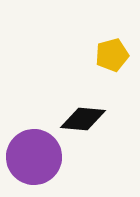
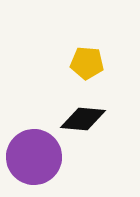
yellow pentagon: moved 25 px left, 8 px down; rotated 20 degrees clockwise
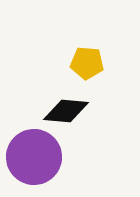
black diamond: moved 17 px left, 8 px up
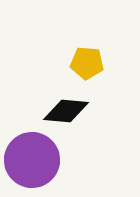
purple circle: moved 2 px left, 3 px down
